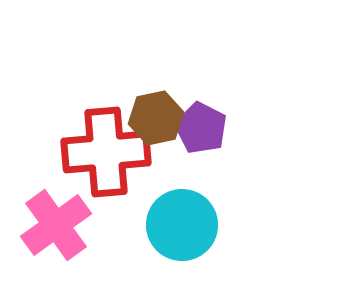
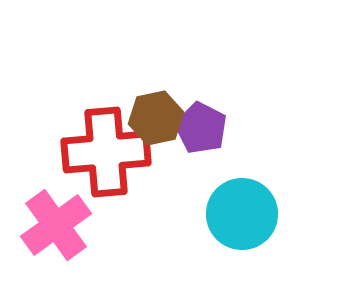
cyan circle: moved 60 px right, 11 px up
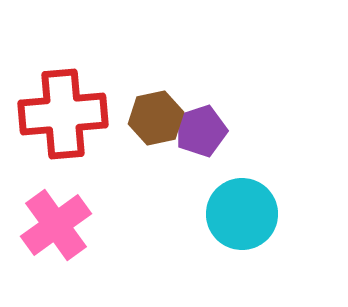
purple pentagon: moved 3 px down; rotated 27 degrees clockwise
red cross: moved 43 px left, 38 px up
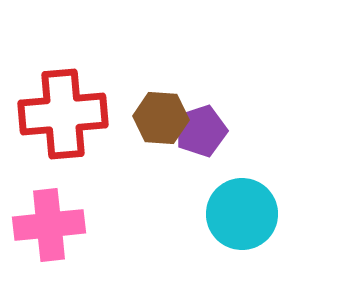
brown hexagon: moved 5 px right; rotated 16 degrees clockwise
pink cross: moved 7 px left; rotated 30 degrees clockwise
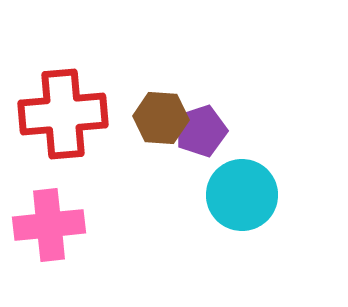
cyan circle: moved 19 px up
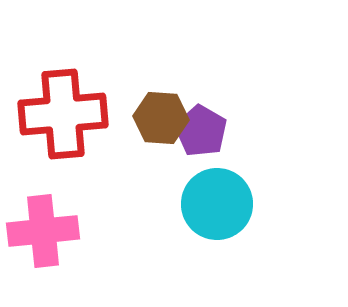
purple pentagon: rotated 24 degrees counterclockwise
cyan circle: moved 25 px left, 9 px down
pink cross: moved 6 px left, 6 px down
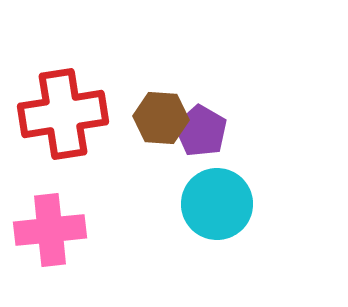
red cross: rotated 4 degrees counterclockwise
pink cross: moved 7 px right, 1 px up
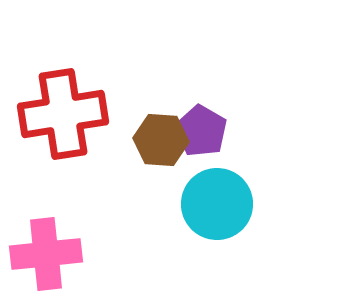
brown hexagon: moved 22 px down
pink cross: moved 4 px left, 24 px down
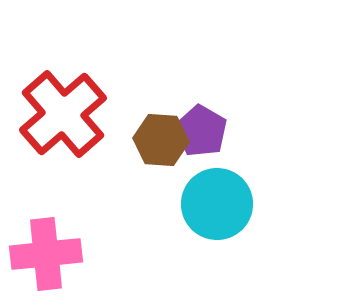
red cross: rotated 32 degrees counterclockwise
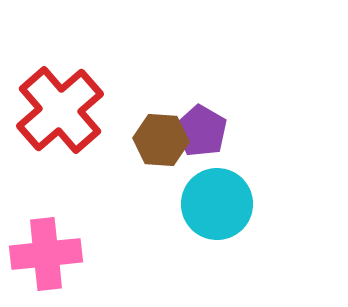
red cross: moved 3 px left, 4 px up
